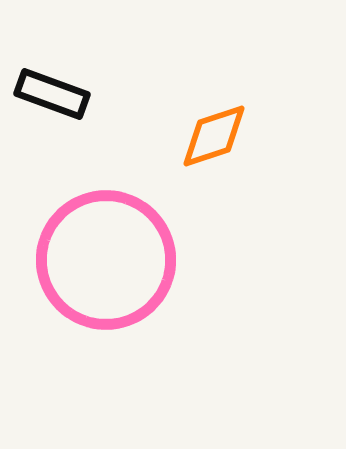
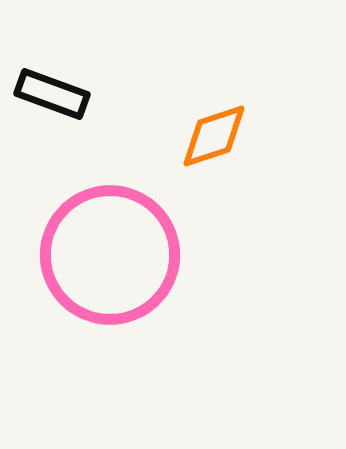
pink circle: moved 4 px right, 5 px up
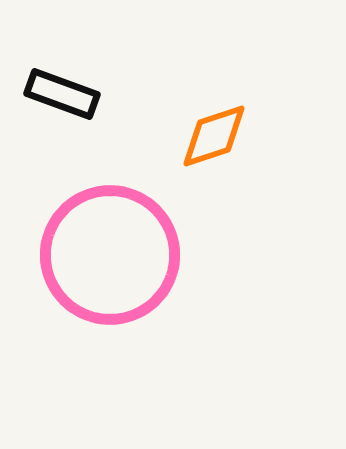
black rectangle: moved 10 px right
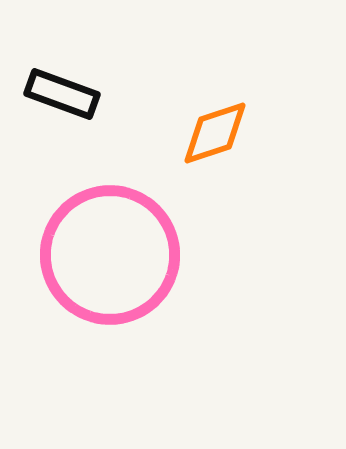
orange diamond: moved 1 px right, 3 px up
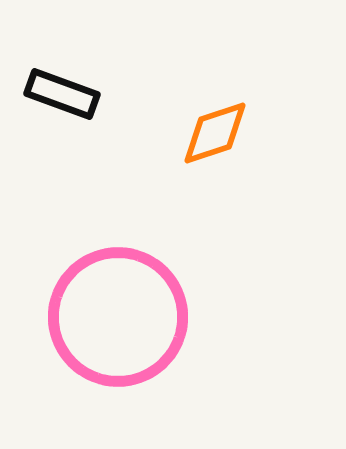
pink circle: moved 8 px right, 62 px down
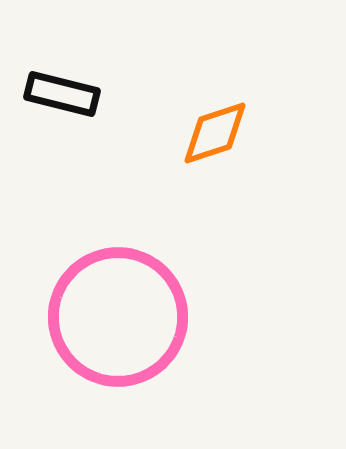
black rectangle: rotated 6 degrees counterclockwise
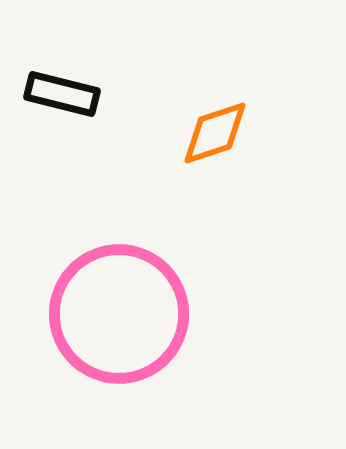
pink circle: moved 1 px right, 3 px up
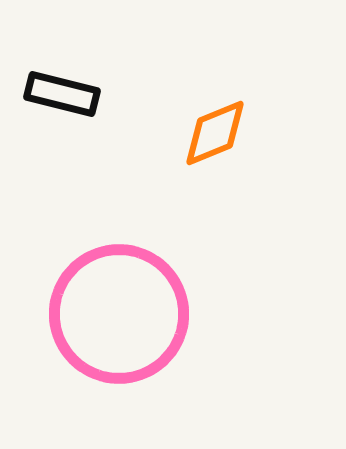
orange diamond: rotated 4 degrees counterclockwise
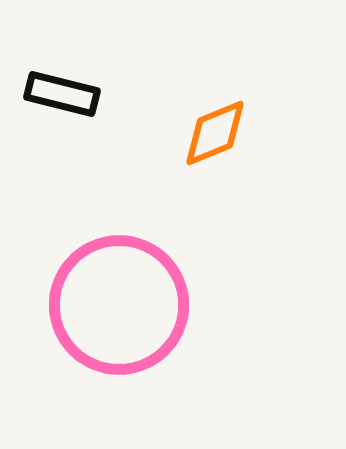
pink circle: moved 9 px up
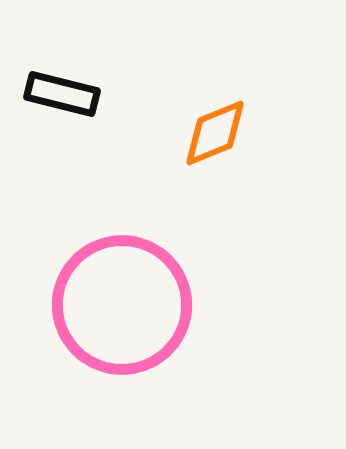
pink circle: moved 3 px right
